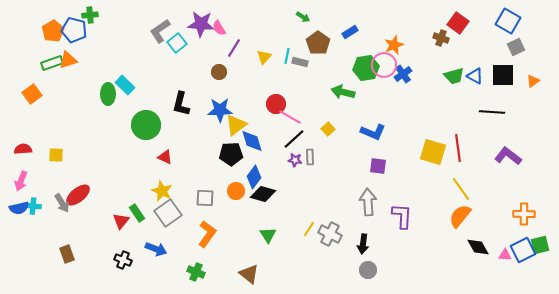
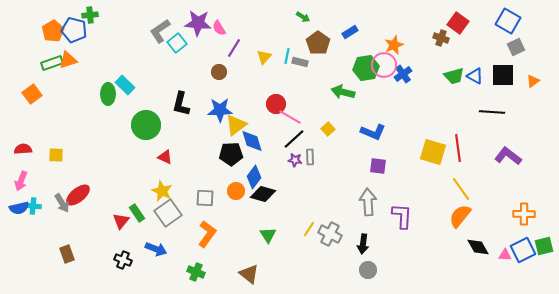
purple star at (201, 24): moved 3 px left, 1 px up
green square at (540, 245): moved 4 px right, 1 px down
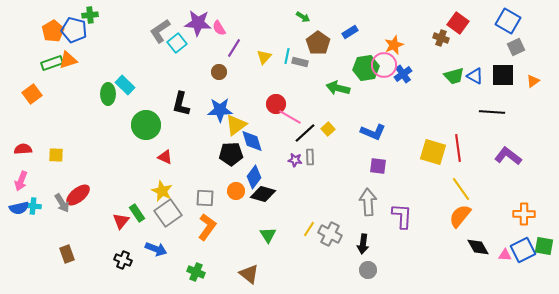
green arrow at (343, 92): moved 5 px left, 4 px up
black line at (294, 139): moved 11 px right, 6 px up
orange L-shape at (207, 234): moved 7 px up
green square at (544, 246): rotated 24 degrees clockwise
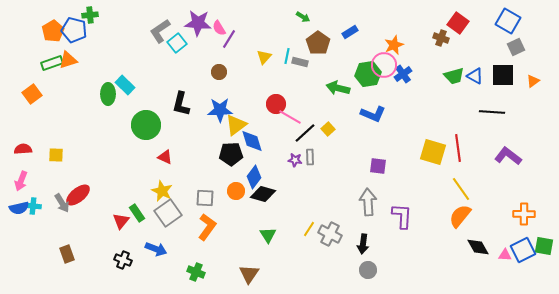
purple line at (234, 48): moved 5 px left, 9 px up
green hexagon at (366, 68): moved 2 px right, 6 px down
blue L-shape at (373, 132): moved 18 px up
brown triangle at (249, 274): rotated 25 degrees clockwise
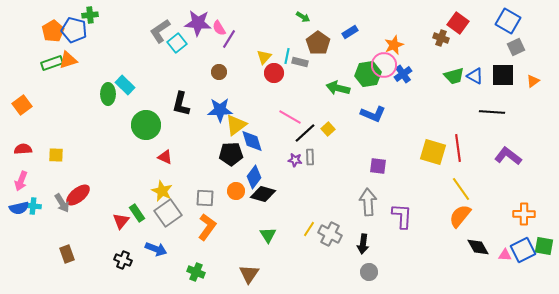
orange square at (32, 94): moved 10 px left, 11 px down
red circle at (276, 104): moved 2 px left, 31 px up
gray circle at (368, 270): moved 1 px right, 2 px down
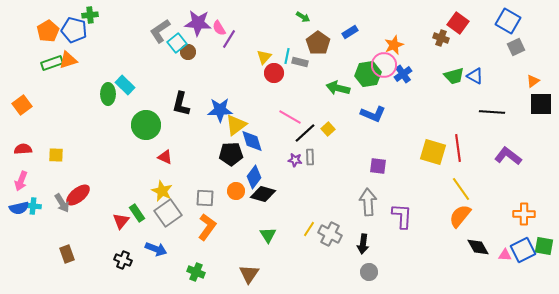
orange pentagon at (53, 31): moved 5 px left
brown circle at (219, 72): moved 31 px left, 20 px up
black square at (503, 75): moved 38 px right, 29 px down
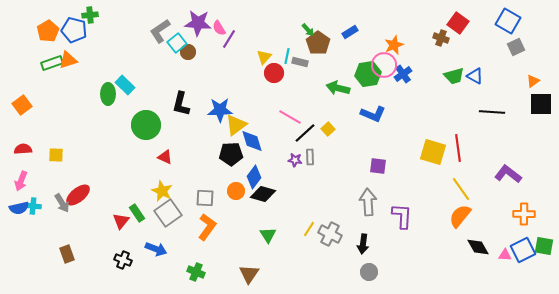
green arrow at (303, 17): moved 5 px right, 13 px down; rotated 16 degrees clockwise
purple L-shape at (508, 156): moved 18 px down
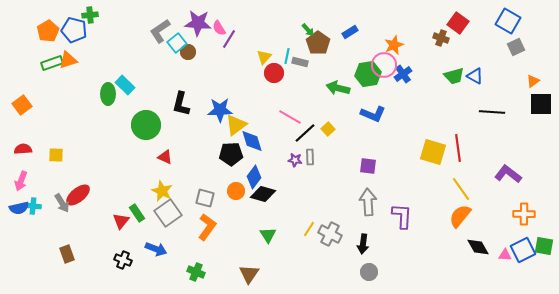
purple square at (378, 166): moved 10 px left
gray square at (205, 198): rotated 12 degrees clockwise
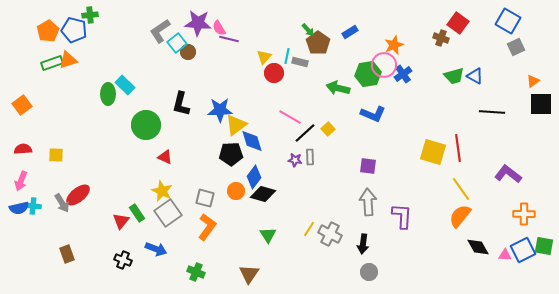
purple line at (229, 39): rotated 72 degrees clockwise
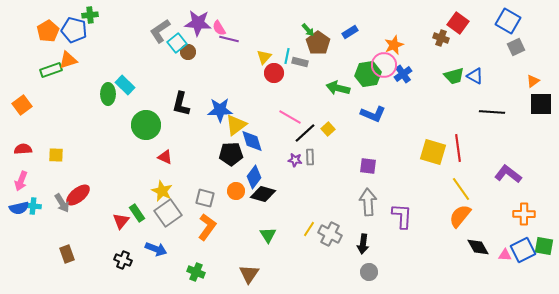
green rectangle at (52, 63): moved 1 px left, 7 px down
